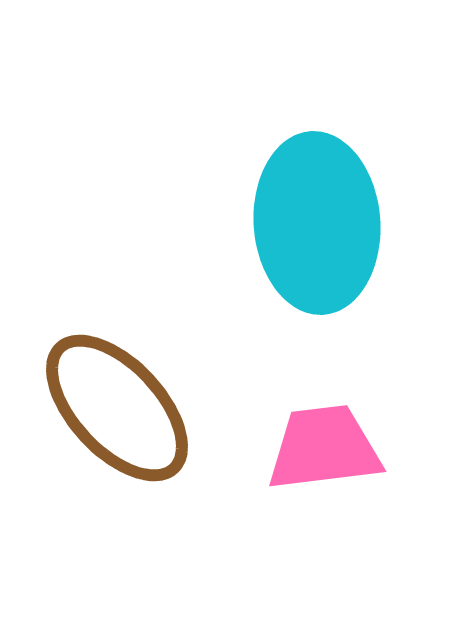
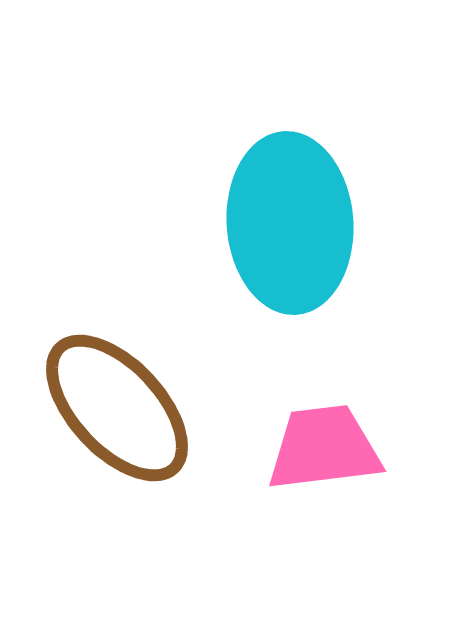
cyan ellipse: moved 27 px left
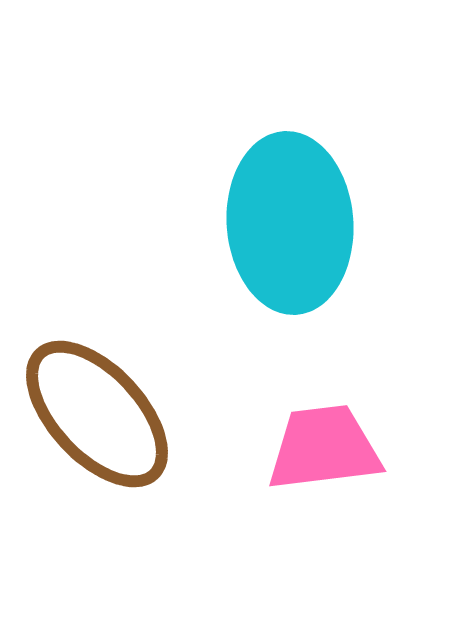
brown ellipse: moved 20 px left, 6 px down
